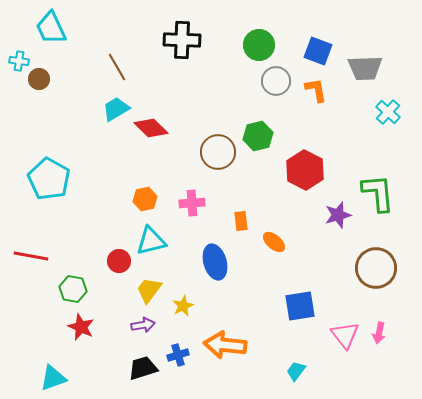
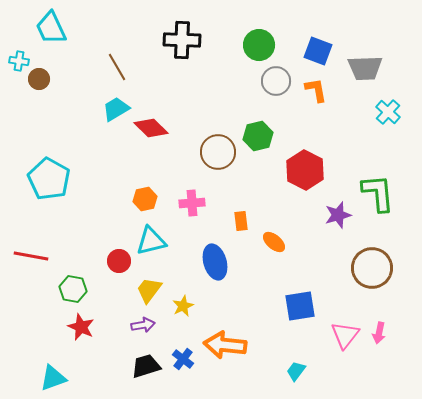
brown circle at (376, 268): moved 4 px left
pink triangle at (345, 335): rotated 16 degrees clockwise
blue cross at (178, 355): moved 5 px right, 4 px down; rotated 35 degrees counterclockwise
black trapezoid at (143, 368): moved 3 px right, 2 px up
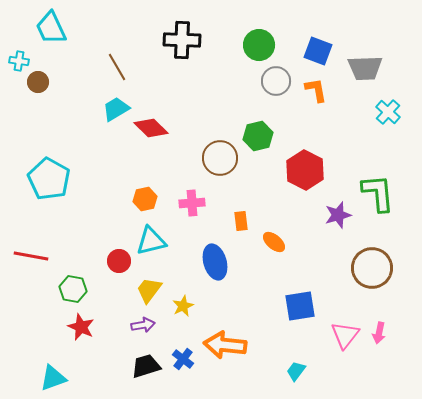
brown circle at (39, 79): moved 1 px left, 3 px down
brown circle at (218, 152): moved 2 px right, 6 px down
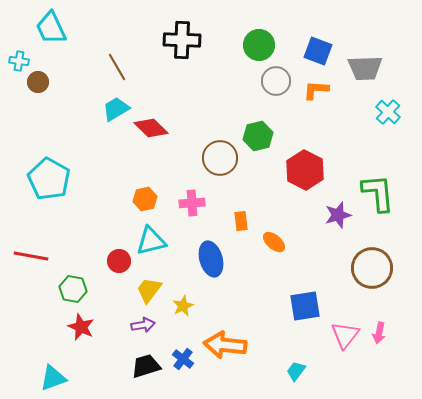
orange L-shape at (316, 90): rotated 76 degrees counterclockwise
blue ellipse at (215, 262): moved 4 px left, 3 px up
blue square at (300, 306): moved 5 px right
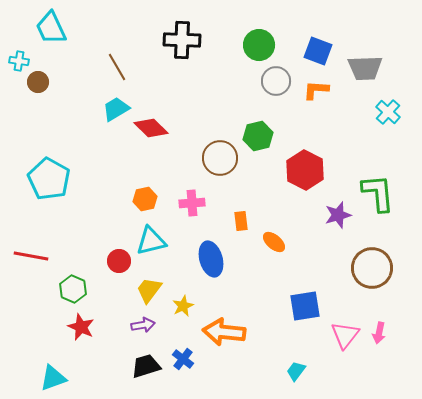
green hexagon at (73, 289): rotated 12 degrees clockwise
orange arrow at (225, 345): moved 1 px left, 13 px up
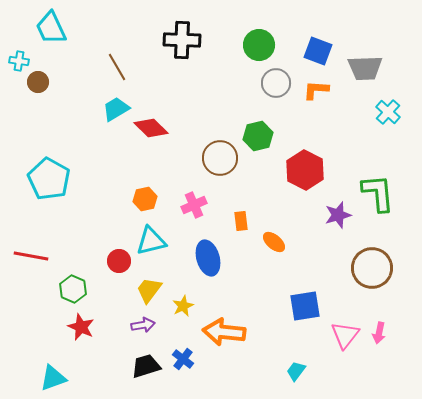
gray circle at (276, 81): moved 2 px down
pink cross at (192, 203): moved 2 px right, 2 px down; rotated 20 degrees counterclockwise
blue ellipse at (211, 259): moved 3 px left, 1 px up
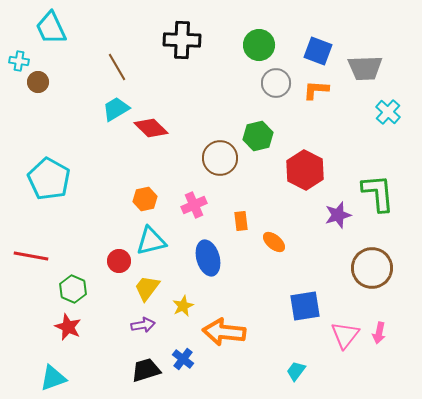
yellow trapezoid at (149, 290): moved 2 px left, 2 px up
red star at (81, 327): moved 13 px left
black trapezoid at (146, 366): moved 4 px down
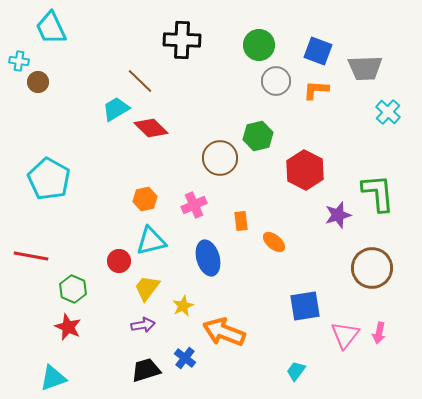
brown line at (117, 67): moved 23 px right, 14 px down; rotated 16 degrees counterclockwise
gray circle at (276, 83): moved 2 px up
orange arrow at (224, 332): rotated 15 degrees clockwise
blue cross at (183, 359): moved 2 px right, 1 px up
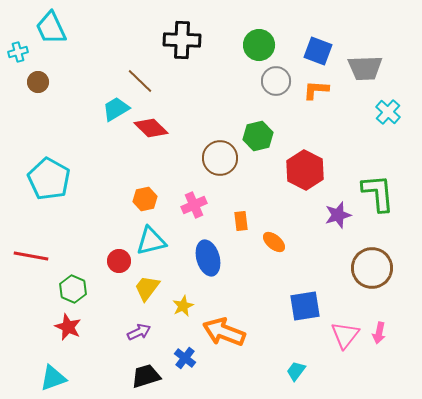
cyan cross at (19, 61): moved 1 px left, 9 px up; rotated 24 degrees counterclockwise
purple arrow at (143, 325): moved 4 px left, 7 px down; rotated 15 degrees counterclockwise
black trapezoid at (146, 370): moved 6 px down
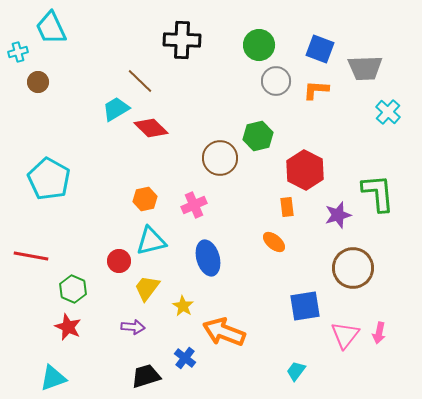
blue square at (318, 51): moved 2 px right, 2 px up
orange rectangle at (241, 221): moved 46 px right, 14 px up
brown circle at (372, 268): moved 19 px left
yellow star at (183, 306): rotated 15 degrees counterclockwise
purple arrow at (139, 332): moved 6 px left, 5 px up; rotated 30 degrees clockwise
